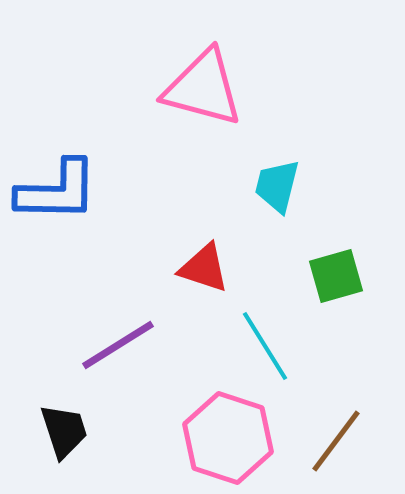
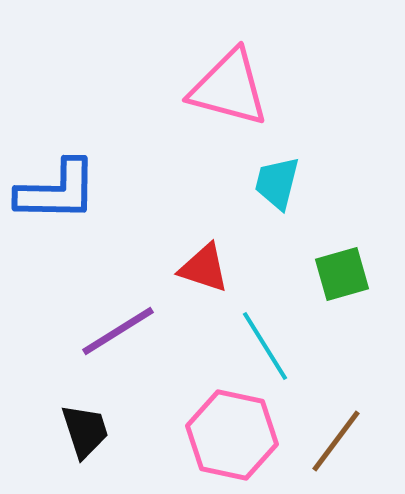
pink triangle: moved 26 px right
cyan trapezoid: moved 3 px up
green square: moved 6 px right, 2 px up
purple line: moved 14 px up
black trapezoid: moved 21 px right
pink hexagon: moved 4 px right, 3 px up; rotated 6 degrees counterclockwise
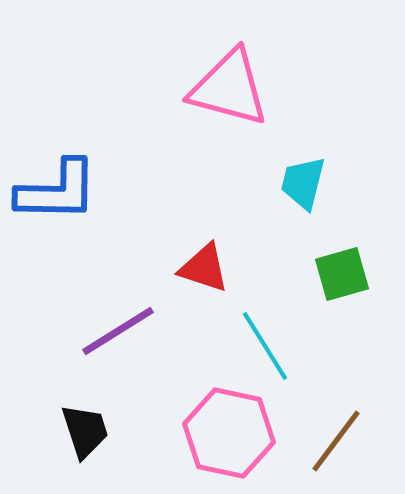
cyan trapezoid: moved 26 px right
pink hexagon: moved 3 px left, 2 px up
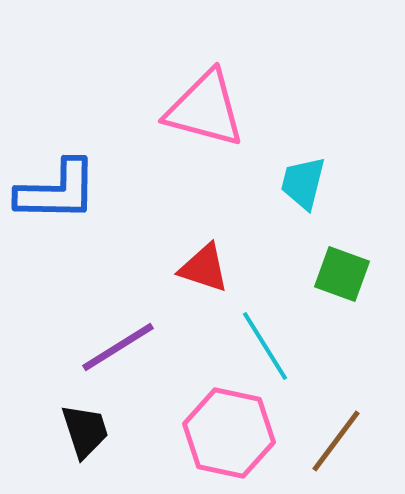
pink triangle: moved 24 px left, 21 px down
green square: rotated 36 degrees clockwise
purple line: moved 16 px down
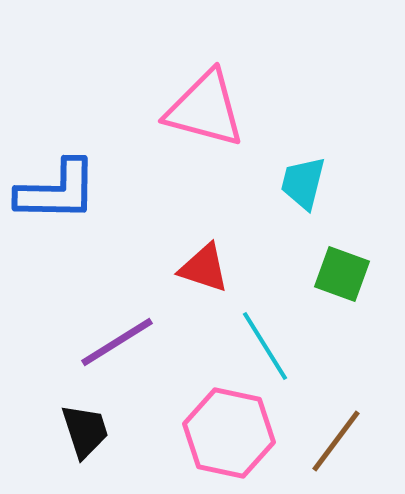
purple line: moved 1 px left, 5 px up
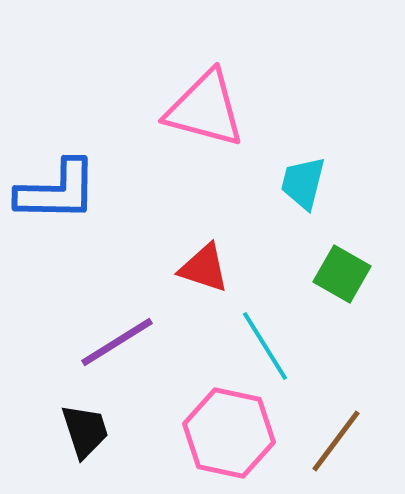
green square: rotated 10 degrees clockwise
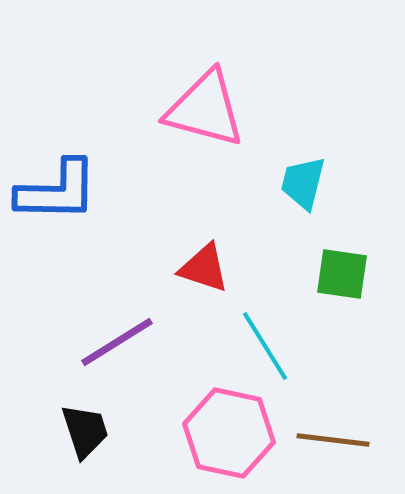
green square: rotated 22 degrees counterclockwise
brown line: moved 3 px left, 1 px up; rotated 60 degrees clockwise
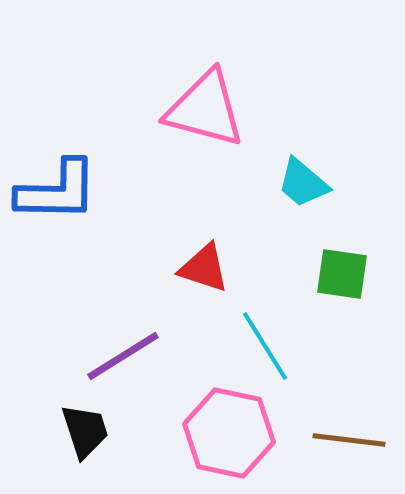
cyan trapezoid: rotated 64 degrees counterclockwise
purple line: moved 6 px right, 14 px down
brown line: moved 16 px right
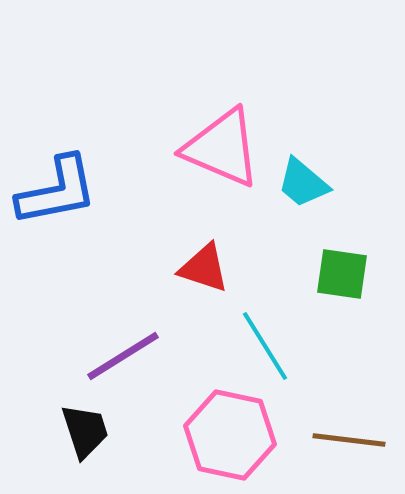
pink triangle: moved 17 px right, 39 px down; rotated 8 degrees clockwise
blue L-shape: rotated 12 degrees counterclockwise
pink hexagon: moved 1 px right, 2 px down
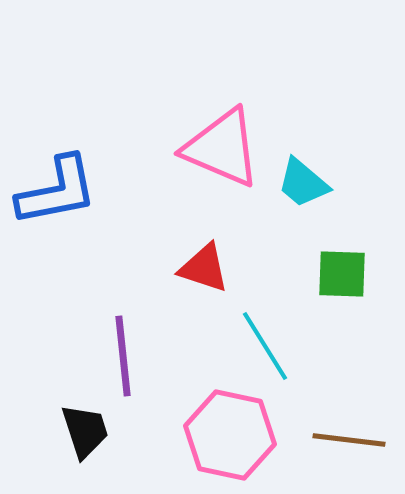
green square: rotated 6 degrees counterclockwise
purple line: rotated 64 degrees counterclockwise
